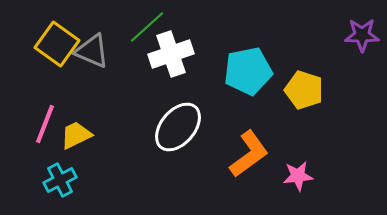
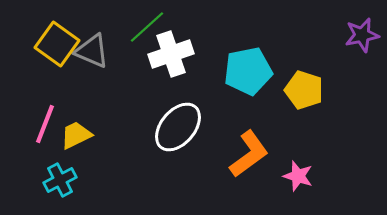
purple star: rotated 12 degrees counterclockwise
pink star: rotated 24 degrees clockwise
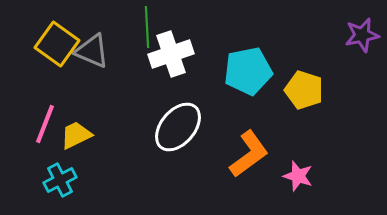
green line: rotated 51 degrees counterclockwise
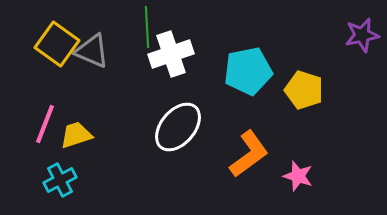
yellow trapezoid: rotated 8 degrees clockwise
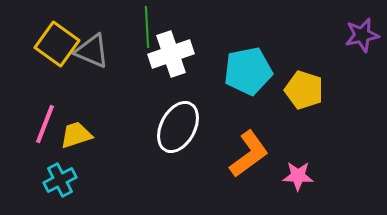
white ellipse: rotated 12 degrees counterclockwise
pink star: rotated 16 degrees counterclockwise
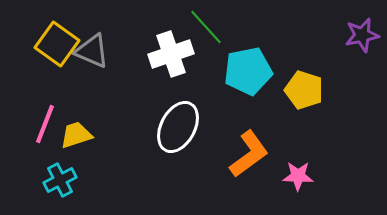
green line: moved 59 px right; rotated 39 degrees counterclockwise
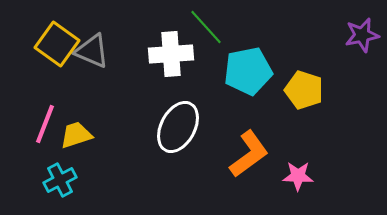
white cross: rotated 15 degrees clockwise
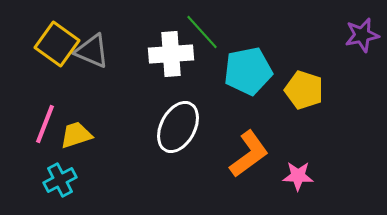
green line: moved 4 px left, 5 px down
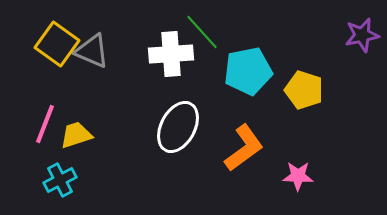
orange L-shape: moved 5 px left, 6 px up
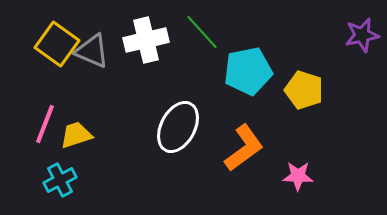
white cross: moved 25 px left, 14 px up; rotated 9 degrees counterclockwise
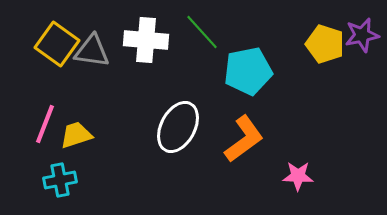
white cross: rotated 18 degrees clockwise
gray triangle: rotated 15 degrees counterclockwise
yellow pentagon: moved 21 px right, 46 px up
orange L-shape: moved 9 px up
cyan cross: rotated 16 degrees clockwise
